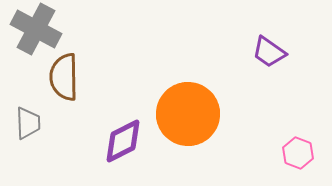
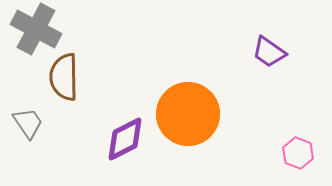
gray trapezoid: rotated 32 degrees counterclockwise
purple diamond: moved 2 px right, 2 px up
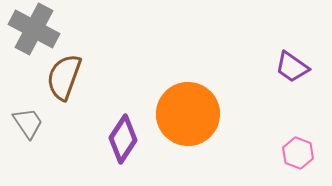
gray cross: moved 2 px left
purple trapezoid: moved 23 px right, 15 px down
brown semicircle: rotated 21 degrees clockwise
purple diamond: moved 2 px left; rotated 30 degrees counterclockwise
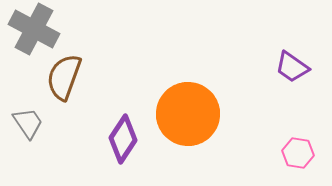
pink hexagon: rotated 12 degrees counterclockwise
